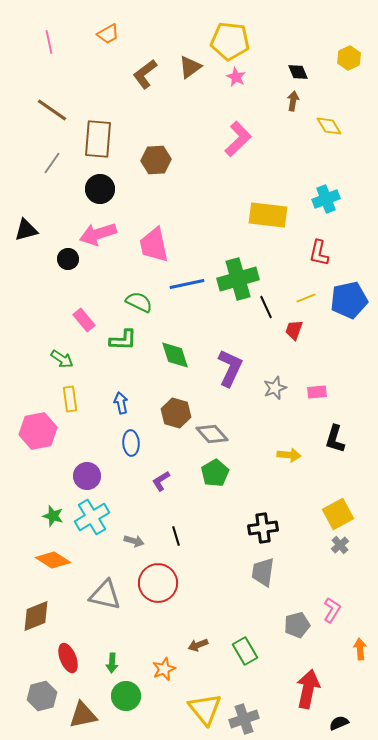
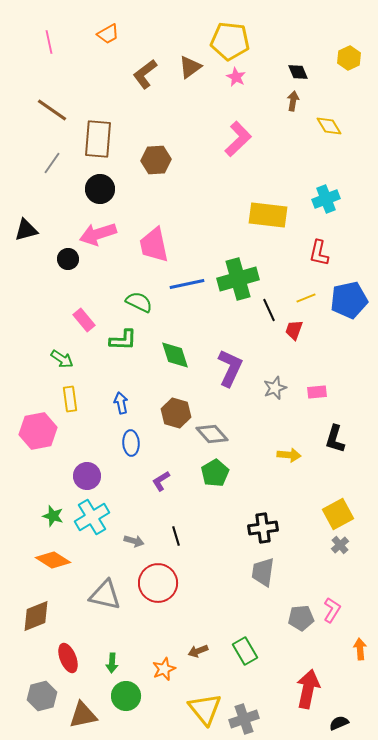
black line at (266, 307): moved 3 px right, 3 px down
gray pentagon at (297, 625): moved 4 px right, 7 px up; rotated 10 degrees clockwise
brown arrow at (198, 645): moved 6 px down
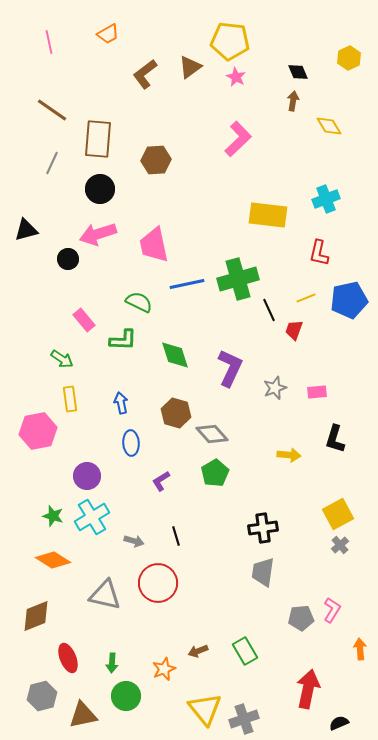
gray line at (52, 163): rotated 10 degrees counterclockwise
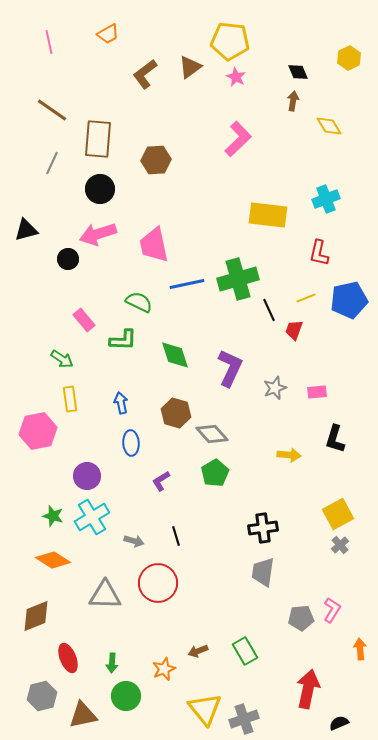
gray triangle at (105, 595): rotated 12 degrees counterclockwise
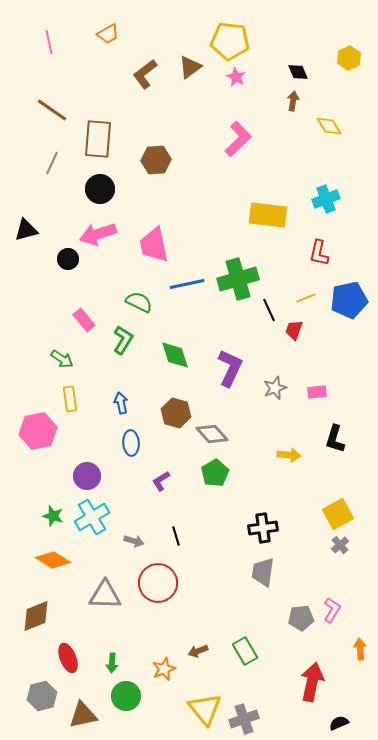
green L-shape at (123, 340): rotated 60 degrees counterclockwise
red arrow at (308, 689): moved 4 px right, 7 px up
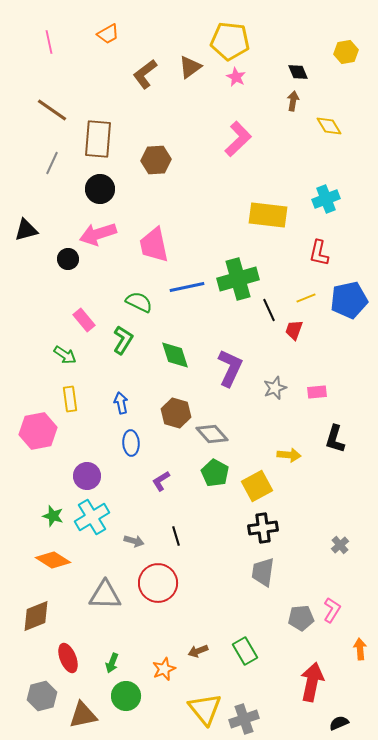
yellow hexagon at (349, 58): moved 3 px left, 6 px up; rotated 15 degrees clockwise
blue line at (187, 284): moved 3 px down
green arrow at (62, 359): moved 3 px right, 4 px up
green pentagon at (215, 473): rotated 12 degrees counterclockwise
yellow square at (338, 514): moved 81 px left, 28 px up
green arrow at (112, 663): rotated 18 degrees clockwise
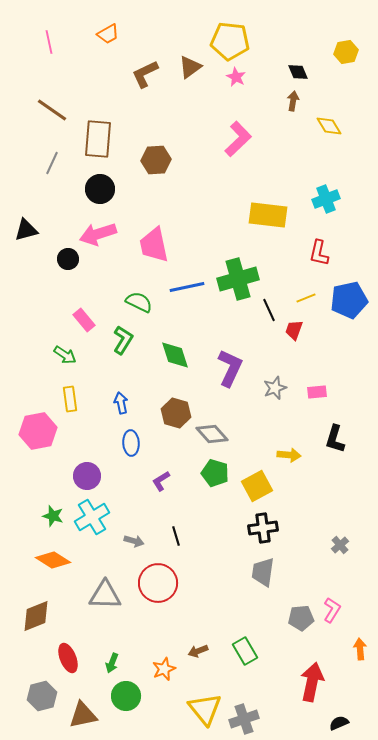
brown L-shape at (145, 74): rotated 12 degrees clockwise
green pentagon at (215, 473): rotated 12 degrees counterclockwise
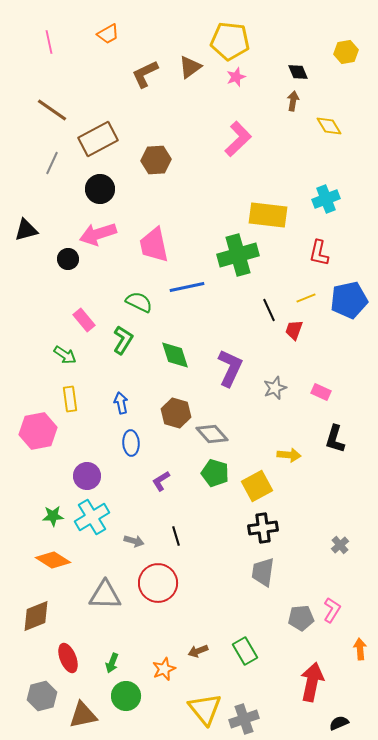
pink star at (236, 77): rotated 24 degrees clockwise
brown rectangle at (98, 139): rotated 57 degrees clockwise
green cross at (238, 279): moved 24 px up
pink rectangle at (317, 392): moved 4 px right; rotated 30 degrees clockwise
green star at (53, 516): rotated 20 degrees counterclockwise
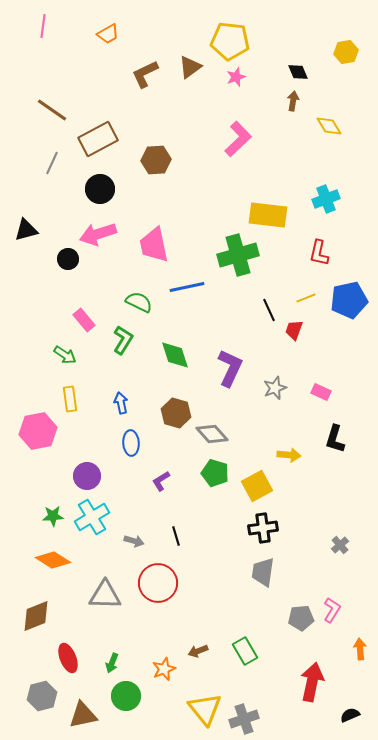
pink line at (49, 42): moved 6 px left, 16 px up; rotated 20 degrees clockwise
black semicircle at (339, 723): moved 11 px right, 8 px up
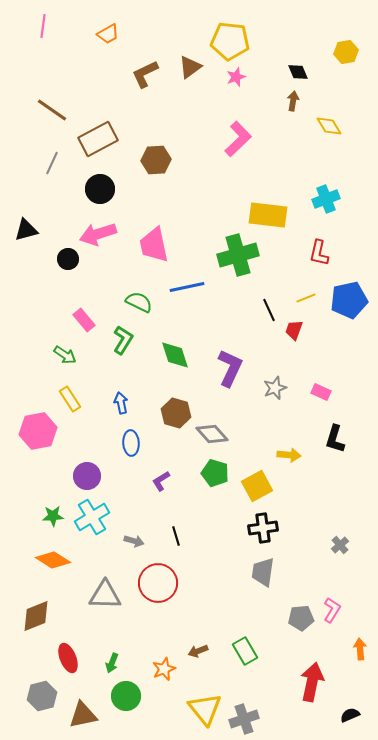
yellow rectangle at (70, 399): rotated 25 degrees counterclockwise
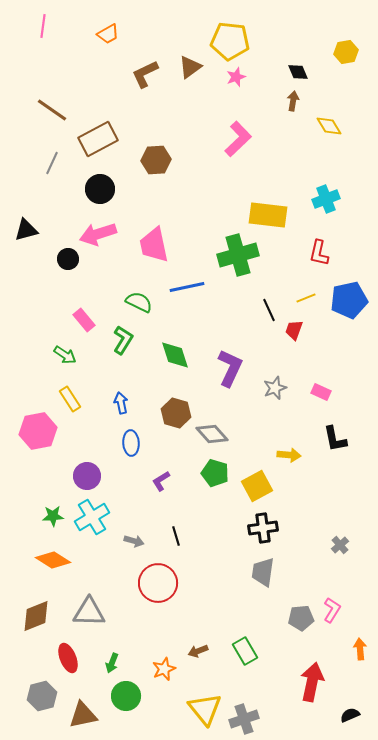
black L-shape at (335, 439): rotated 28 degrees counterclockwise
gray triangle at (105, 595): moved 16 px left, 17 px down
